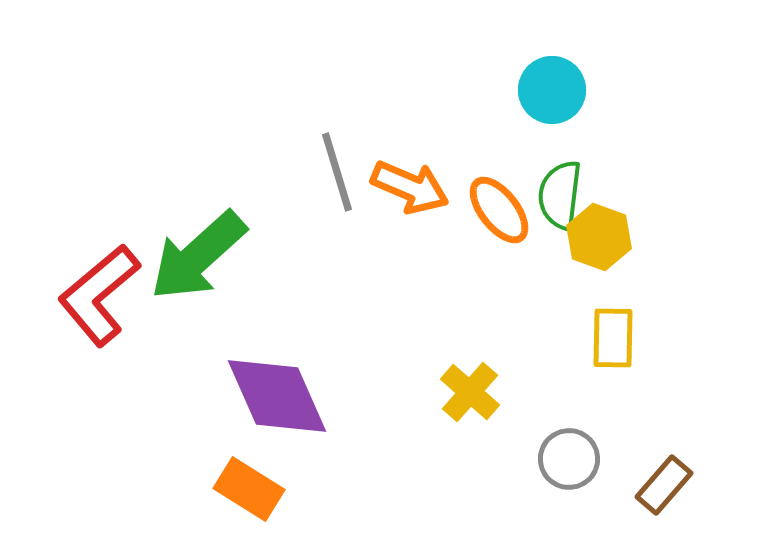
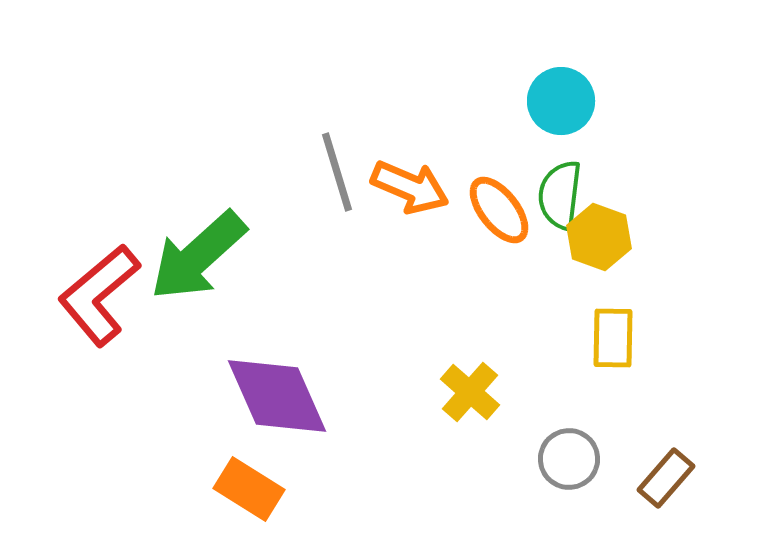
cyan circle: moved 9 px right, 11 px down
brown rectangle: moved 2 px right, 7 px up
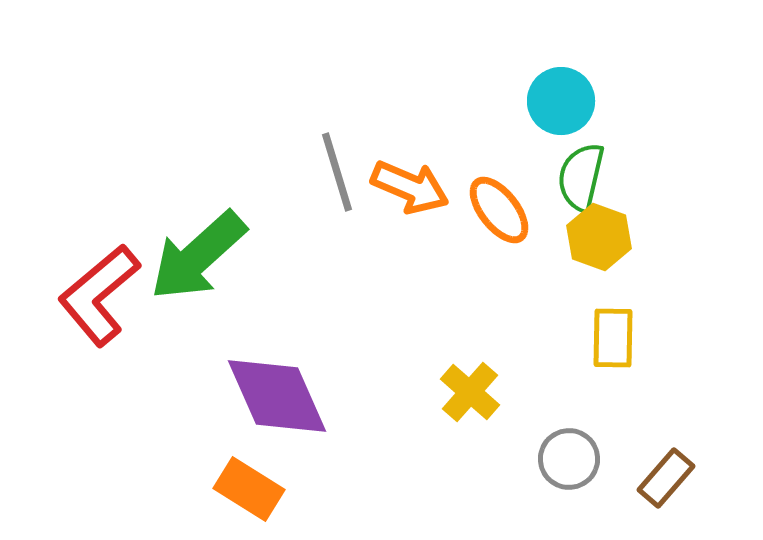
green semicircle: moved 21 px right, 18 px up; rotated 6 degrees clockwise
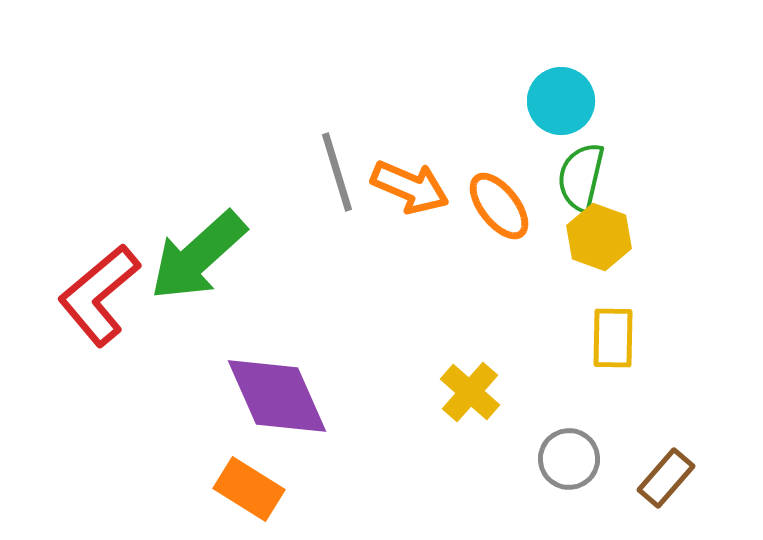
orange ellipse: moved 4 px up
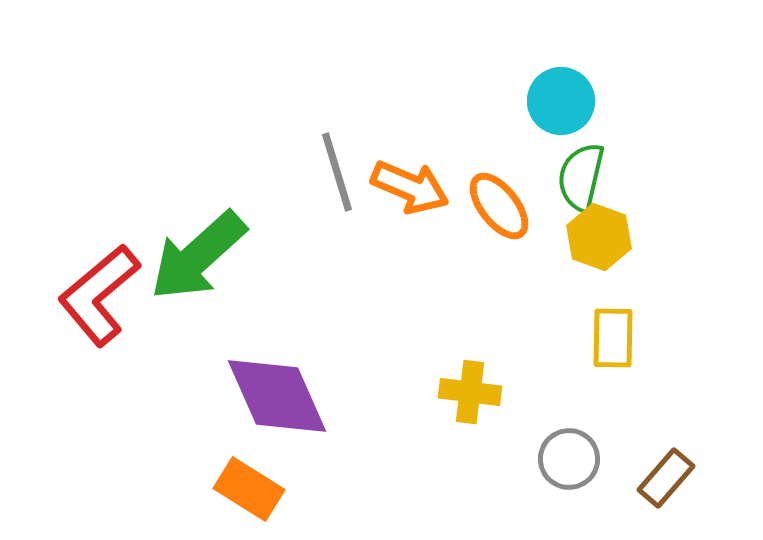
yellow cross: rotated 34 degrees counterclockwise
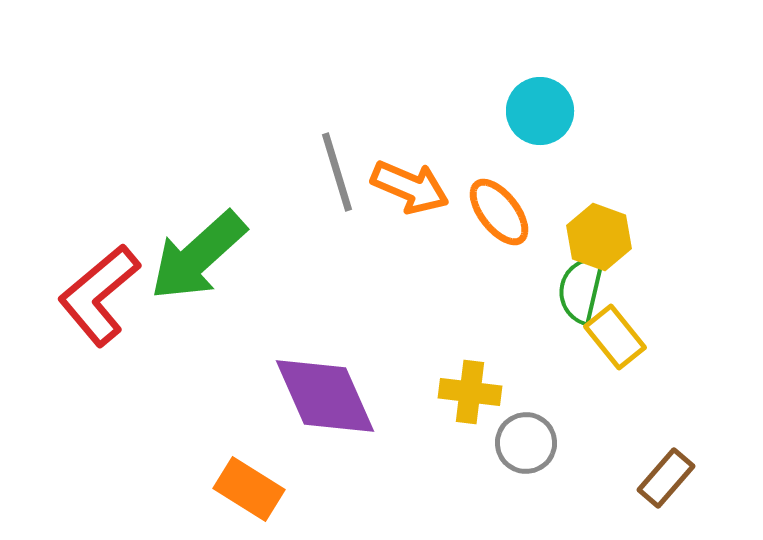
cyan circle: moved 21 px left, 10 px down
green semicircle: moved 112 px down
orange ellipse: moved 6 px down
yellow rectangle: moved 2 px right, 1 px up; rotated 40 degrees counterclockwise
purple diamond: moved 48 px right
gray circle: moved 43 px left, 16 px up
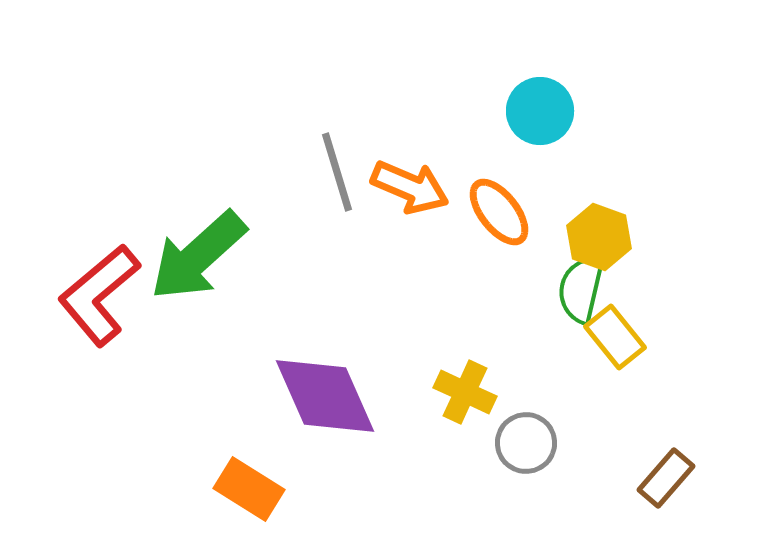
yellow cross: moved 5 px left; rotated 18 degrees clockwise
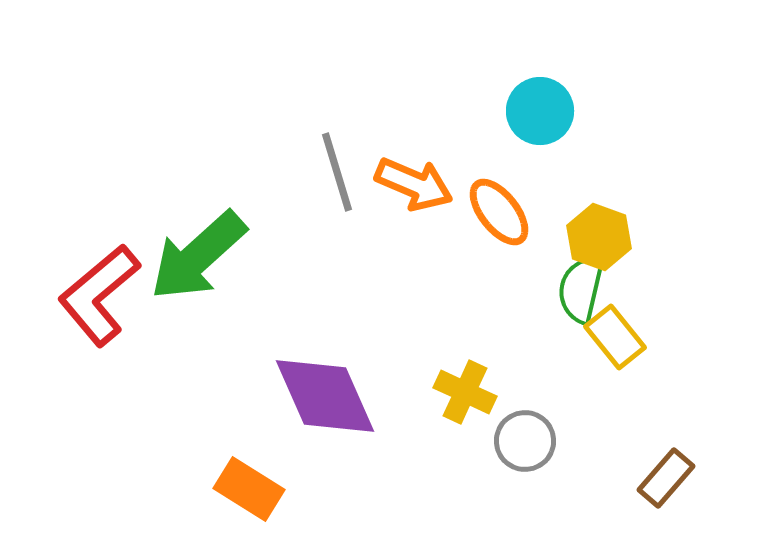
orange arrow: moved 4 px right, 3 px up
gray circle: moved 1 px left, 2 px up
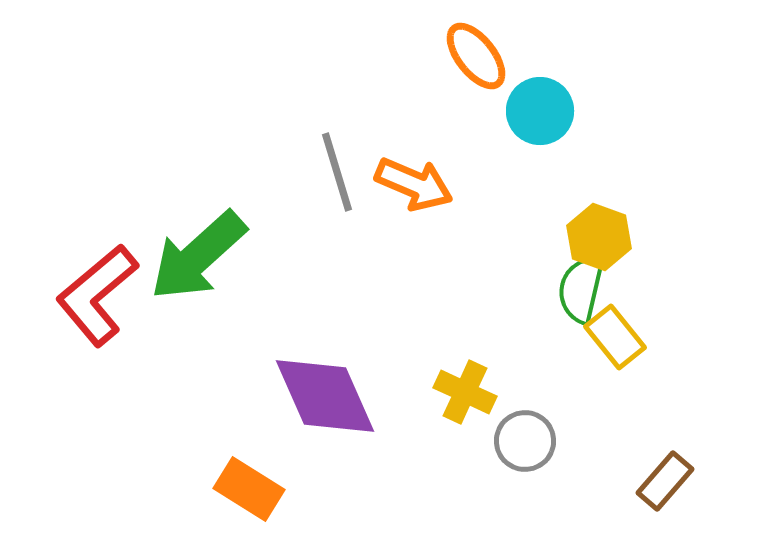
orange ellipse: moved 23 px left, 156 px up
red L-shape: moved 2 px left
brown rectangle: moved 1 px left, 3 px down
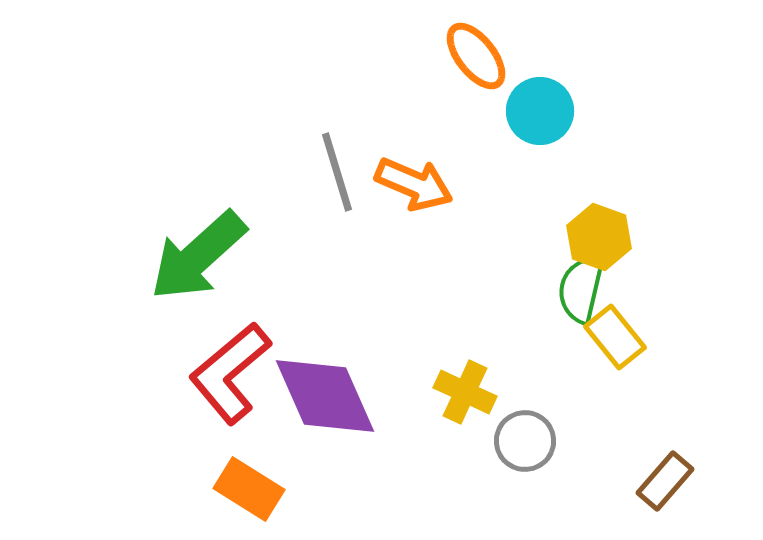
red L-shape: moved 133 px right, 78 px down
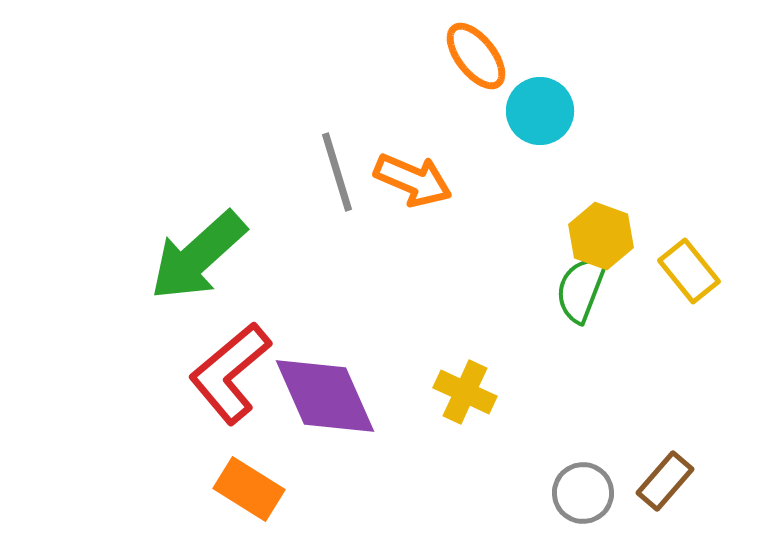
orange arrow: moved 1 px left, 4 px up
yellow hexagon: moved 2 px right, 1 px up
green semicircle: rotated 8 degrees clockwise
yellow rectangle: moved 74 px right, 66 px up
gray circle: moved 58 px right, 52 px down
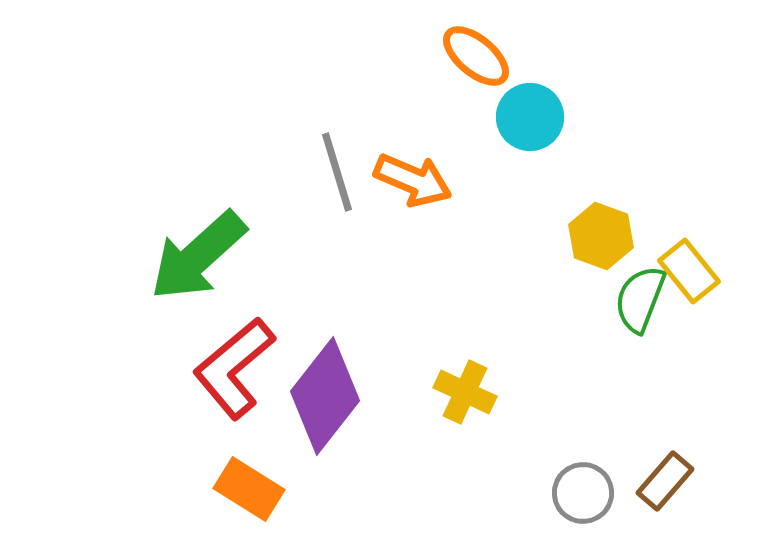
orange ellipse: rotated 12 degrees counterclockwise
cyan circle: moved 10 px left, 6 px down
green semicircle: moved 59 px right, 10 px down
red L-shape: moved 4 px right, 5 px up
purple diamond: rotated 62 degrees clockwise
